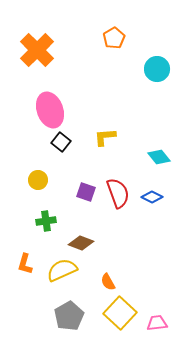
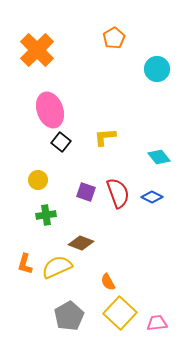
green cross: moved 6 px up
yellow semicircle: moved 5 px left, 3 px up
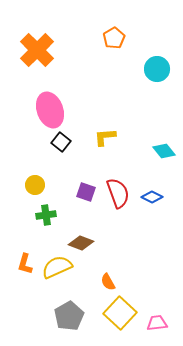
cyan diamond: moved 5 px right, 6 px up
yellow circle: moved 3 px left, 5 px down
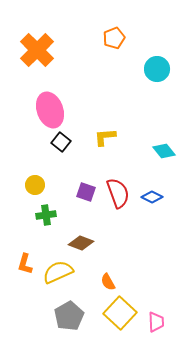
orange pentagon: rotated 10 degrees clockwise
yellow semicircle: moved 1 px right, 5 px down
pink trapezoid: moved 1 px left, 1 px up; rotated 95 degrees clockwise
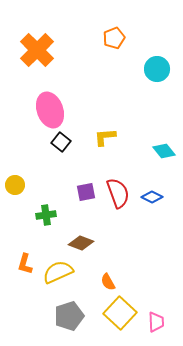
yellow circle: moved 20 px left
purple square: rotated 30 degrees counterclockwise
gray pentagon: rotated 12 degrees clockwise
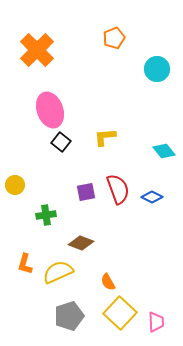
red semicircle: moved 4 px up
